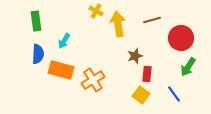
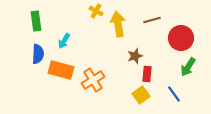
yellow square: rotated 18 degrees clockwise
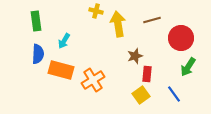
yellow cross: rotated 16 degrees counterclockwise
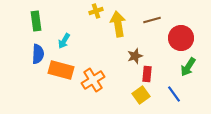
yellow cross: rotated 32 degrees counterclockwise
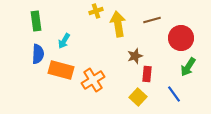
yellow square: moved 3 px left, 2 px down; rotated 12 degrees counterclockwise
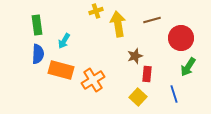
green rectangle: moved 1 px right, 4 px down
blue line: rotated 18 degrees clockwise
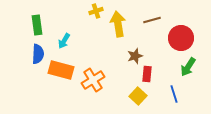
yellow square: moved 1 px up
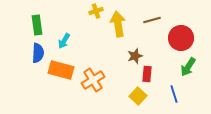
blue semicircle: moved 1 px up
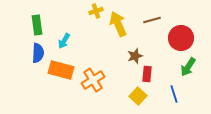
yellow arrow: rotated 15 degrees counterclockwise
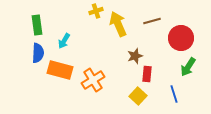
brown line: moved 1 px down
orange rectangle: moved 1 px left
